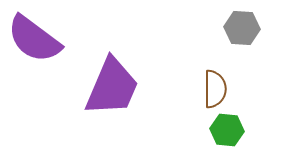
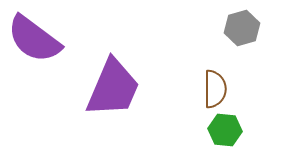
gray hexagon: rotated 20 degrees counterclockwise
purple trapezoid: moved 1 px right, 1 px down
green hexagon: moved 2 px left
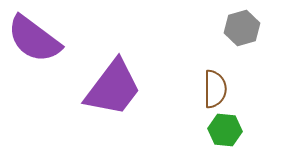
purple trapezoid: rotated 14 degrees clockwise
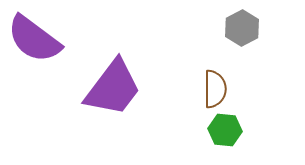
gray hexagon: rotated 12 degrees counterclockwise
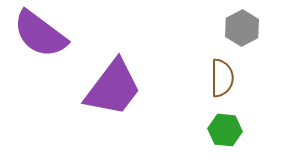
purple semicircle: moved 6 px right, 5 px up
brown semicircle: moved 7 px right, 11 px up
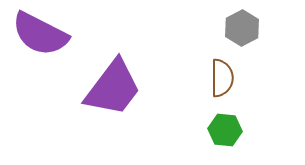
purple semicircle: rotated 10 degrees counterclockwise
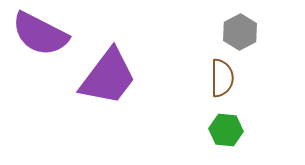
gray hexagon: moved 2 px left, 4 px down
purple trapezoid: moved 5 px left, 11 px up
green hexagon: moved 1 px right
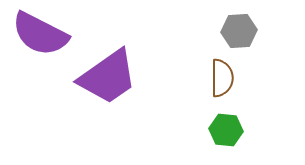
gray hexagon: moved 1 px left, 1 px up; rotated 24 degrees clockwise
purple trapezoid: rotated 18 degrees clockwise
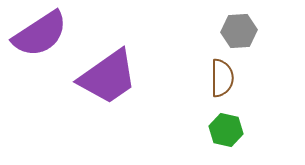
purple semicircle: rotated 60 degrees counterclockwise
green hexagon: rotated 8 degrees clockwise
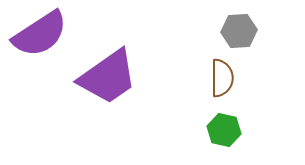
green hexagon: moved 2 px left
